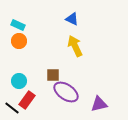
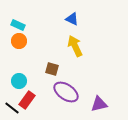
brown square: moved 1 px left, 6 px up; rotated 16 degrees clockwise
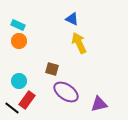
yellow arrow: moved 4 px right, 3 px up
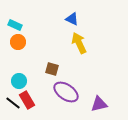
cyan rectangle: moved 3 px left
orange circle: moved 1 px left, 1 px down
red rectangle: rotated 66 degrees counterclockwise
black line: moved 1 px right, 5 px up
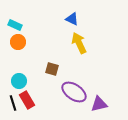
purple ellipse: moved 8 px right
black line: rotated 35 degrees clockwise
